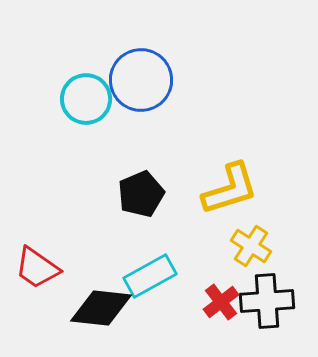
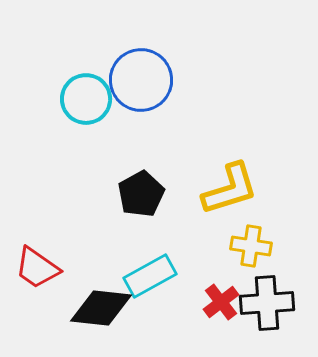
black pentagon: rotated 6 degrees counterclockwise
yellow cross: rotated 24 degrees counterclockwise
black cross: moved 2 px down
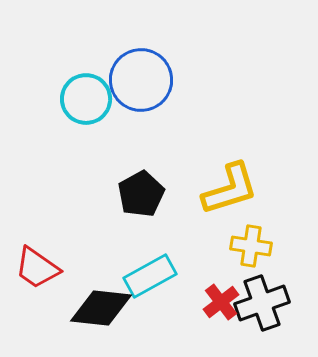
black cross: moved 5 px left; rotated 16 degrees counterclockwise
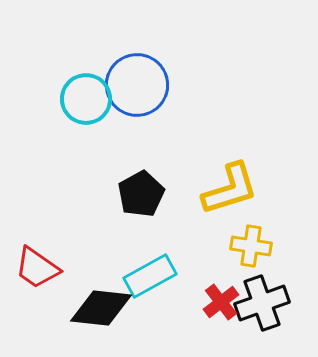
blue circle: moved 4 px left, 5 px down
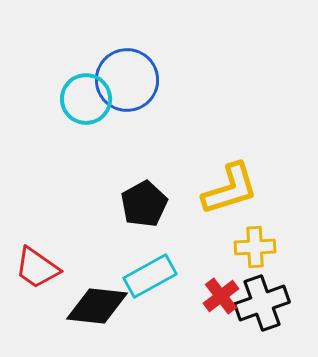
blue circle: moved 10 px left, 5 px up
black pentagon: moved 3 px right, 10 px down
yellow cross: moved 4 px right, 1 px down; rotated 12 degrees counterclockwise
red cross: moved 6 px up
black diamond: moved 4 px left, 2 px up
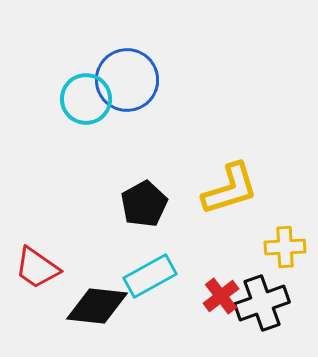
yellow cross: moved 30 px right
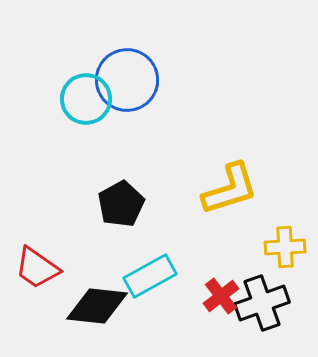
black pentagon: moved 23 px left
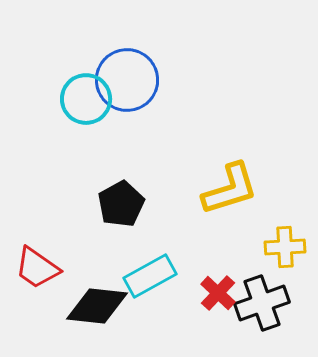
red cross: moved 3 px left, 3 px up; rotated 9 degrees counterclockwise
